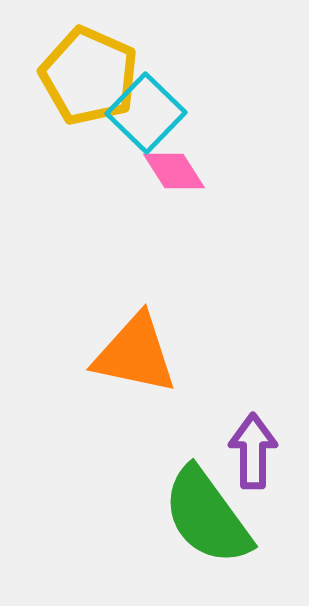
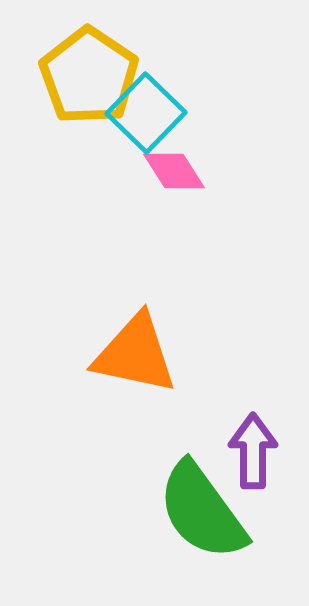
yellow pentagon: rotated 10 degrees clockwise
green semicircle: moved 5 px left, 5 px up
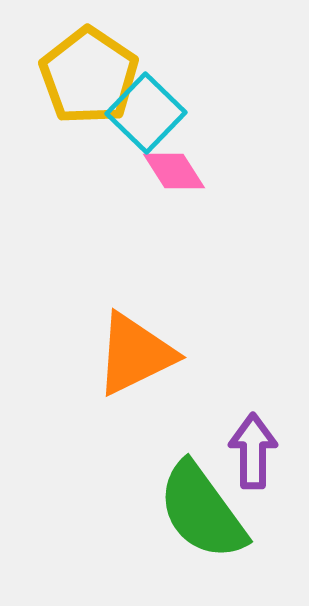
orange triangle: rotated 38 degrees counterclockwise
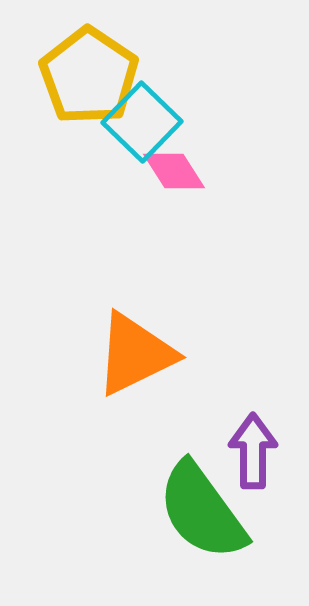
cyan square: moved 4 px left, 9 px down
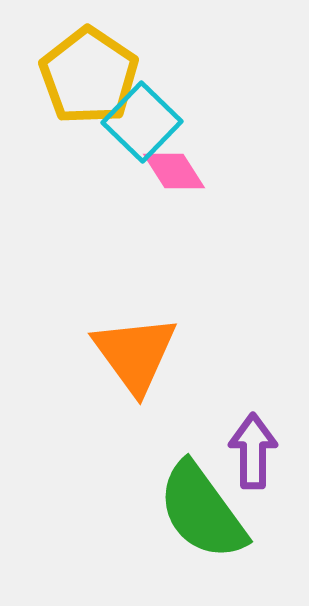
orange triangle: rotated 40 degrees counterclockwise
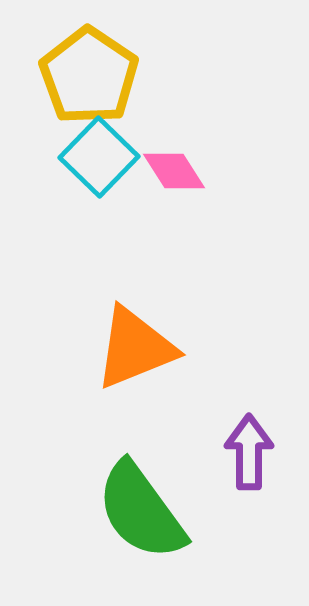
cyan square: moved 43 px left, 35 px down
orange triangle: moved 6 px up; rotated 44 degrees clockwise
purple arrow: moved 4 px left, 1 px down
green semicircle: moved 61 px left
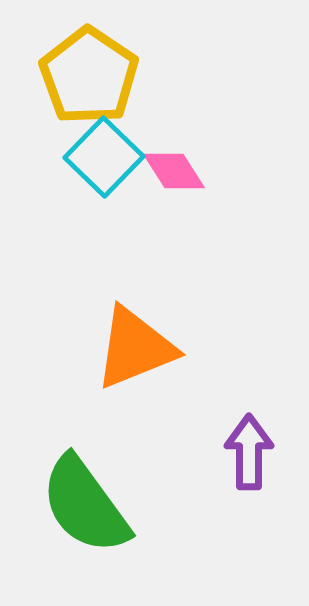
cyan square: moved 5 px right
green semicircle: moved 56 px left, 6 px up
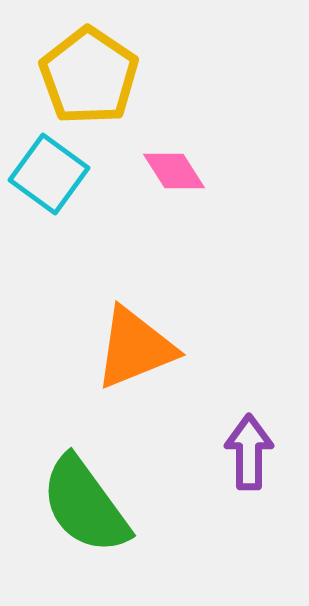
cyan square: moved 55 px left, 17 px down; rotated 8 degrees counterclockwise
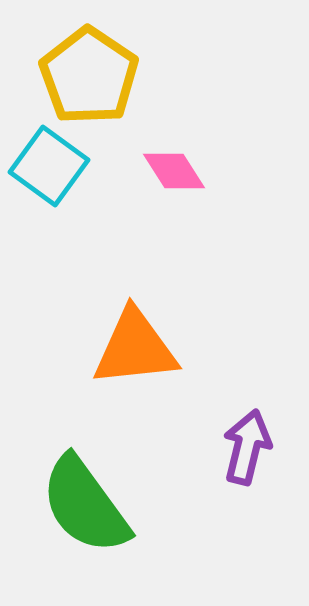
cyan square: moved 8 px up
orange triangle: rotated 16 degrees clockwise
purple arrow: moved 2 px left, 5 px up; rotated 14 degrees clockwise
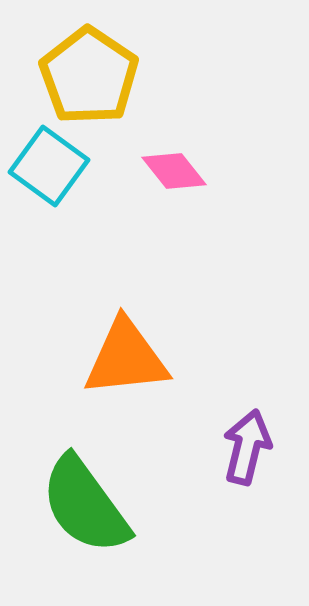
pink diamond: rotated 6 degrees counterclockwise
orange triangle: moved 9 px left, 10 px down
